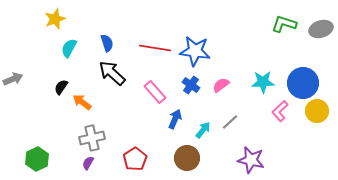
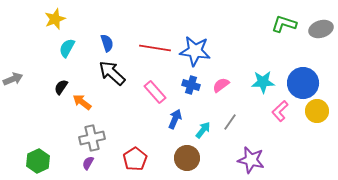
cyan semicircle: moved 2 px left
blue cross: rotated 18 degrees counterclockwise
gray line: rotated 12 degrees counterclockwise
green hexagon: moved 1 px right, 2 px down
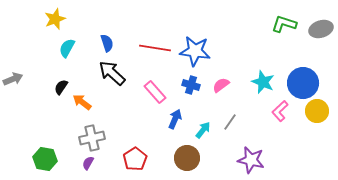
cyan star: rotated 25 degrees clockwise
green hexagon: moved 7 px right, 2 px up; rotated 25 degrees counterclockwise
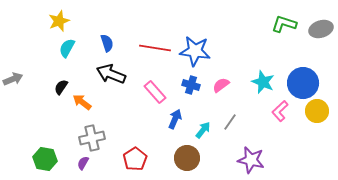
yellow star: moved 4 px right, 2 px down
black arrow: moved 1 px left, 1 px down; rotated 20 degrees counterclockwise
purple semicircle: moved 5 px left
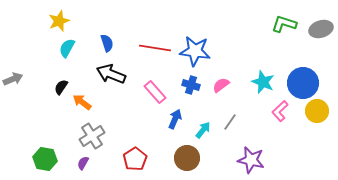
gray cross: moved 2 px up; rotated 20 degrees counterclockwise
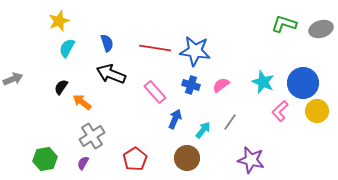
green hexagon: rotated 20 degrees counterclockwise
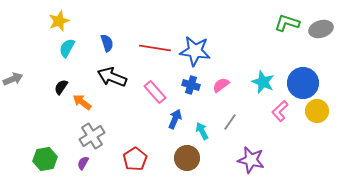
green L-shape: moved 3 px right, 1 px up
black arrow: moved 1 px right, 3 px down
cyan arrow: moved 1 px left, 1 px down; rotated 66 degrees counterclockwise
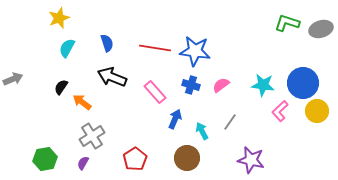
yellow star: moved 3 px up
cyan star: moved 3 px down; rotated 15 degrees counterclockwise
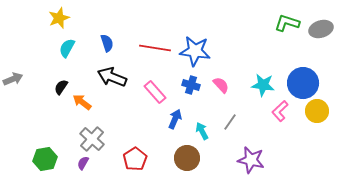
pink semicircle: rotated 84 degrees clockwise
gray cross: moved 3 px down; rotated 15 degrees counterclockwise
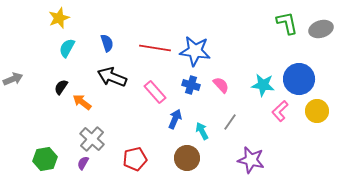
green L-shape: rotated 60 degrees clockwise
blue circle: moved 4 px left, 4 px up
red pentagon: rotated 20 degrees clockwise
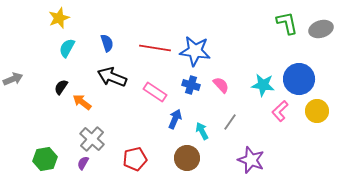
pink rectangle: rotated 15 degrees counterclockwise
purple star: rotated 8 degrees clockwise
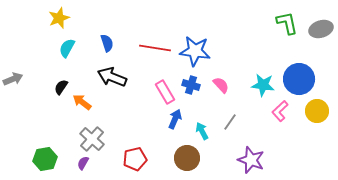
pink rectangle: moved 10 px right; rotated 25 degrees clockwise
